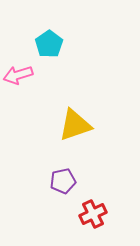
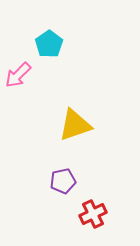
pink arrow: rotated 28 degrees counterclockwise
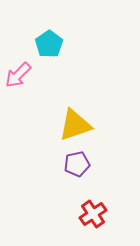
purple pentagon: moved 14 px right, 17 px up
red cross: rotated 8 degrees counterclockwise
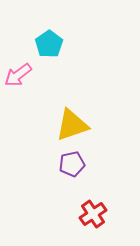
pink arrow: rotated 8 degrees clockwise
yellow triangle: moved 3 px left
purple pentagon: moved 5 px left
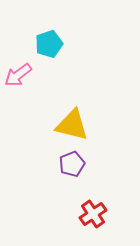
cyan pentagon: rotated 16 degrees clockwise
yellow triangle: rotated 33 degrees clockwise
purple pentagon: rotated 10 degrees counterclockwise
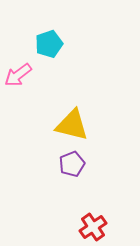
red cross: moved 13 px down
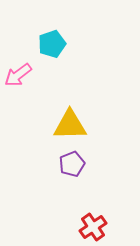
cyan pentagon: moved 3 px right
yellow triangle: moved 2 px left; rotated 15 degrees counterclockwise
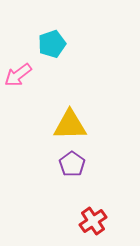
purple pentagon: rotated 15 degrees counterclockwise
red cross: moved 6 px up
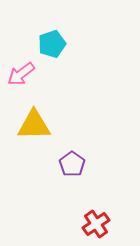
pink arrow: moved 3 px right, 1 px up
yellow triangle: moved 36 px left
red cross: moved 3 px right, 3 px down
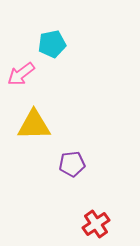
cyan pentagon: rotated 8 degrees clockwise
purple pentagon: rotated 30 degrees clockwise
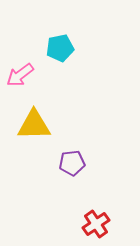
cyan pentagon: moved 8 px right, 4 px down
pink arrow: moved 1 px left, 1 px down
purple pentagon: moved 1 px up
